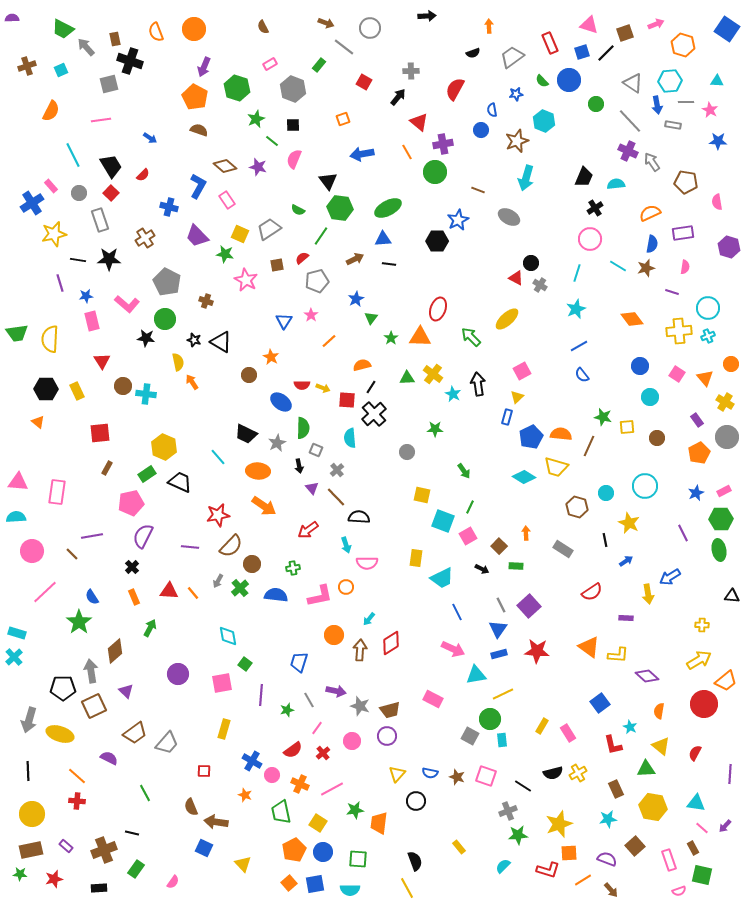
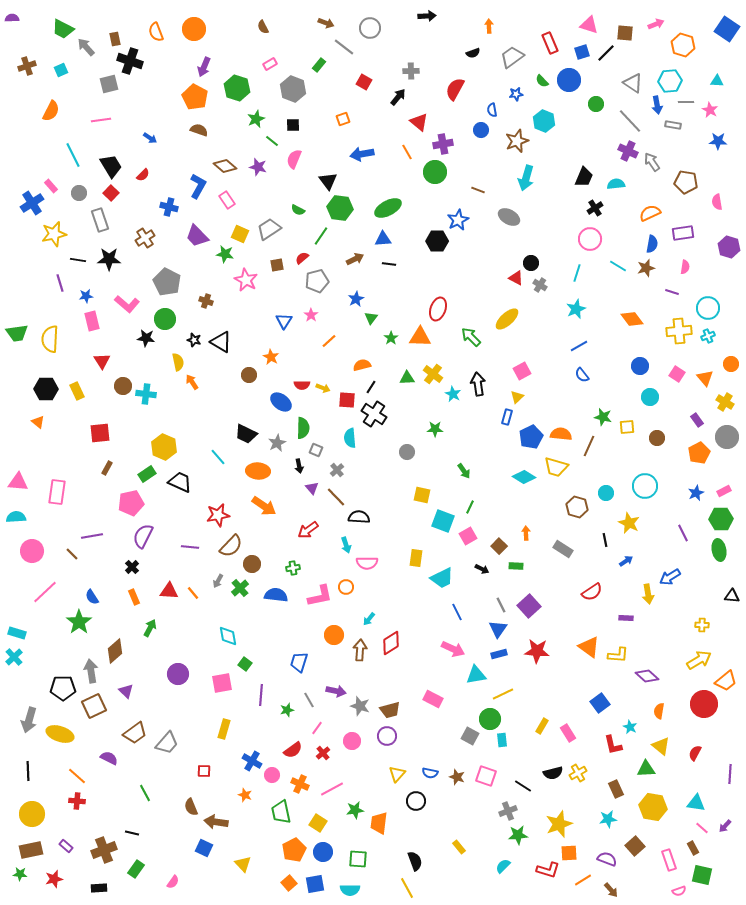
brown square at (625, 33): rotated 24 degrees clockwise
black cross at (374, 414): rotated 15 degrees counterclockwise
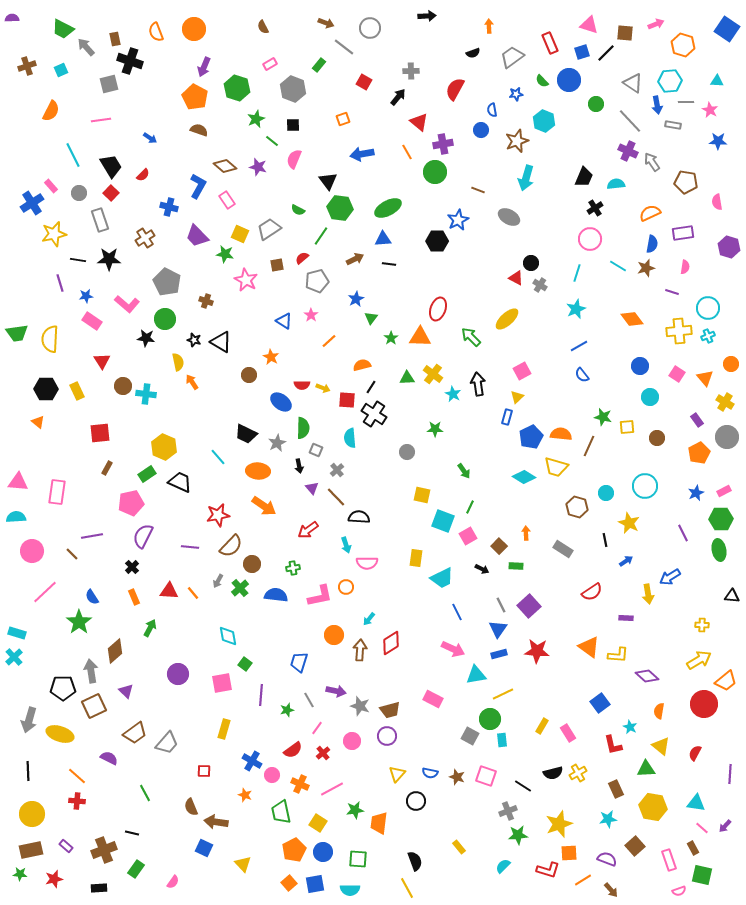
pink rectangle at (92, 321): rotated 42 degrees counterclockwise
blue triangle at (284, 321): rotated 30 degrees counterclockwise
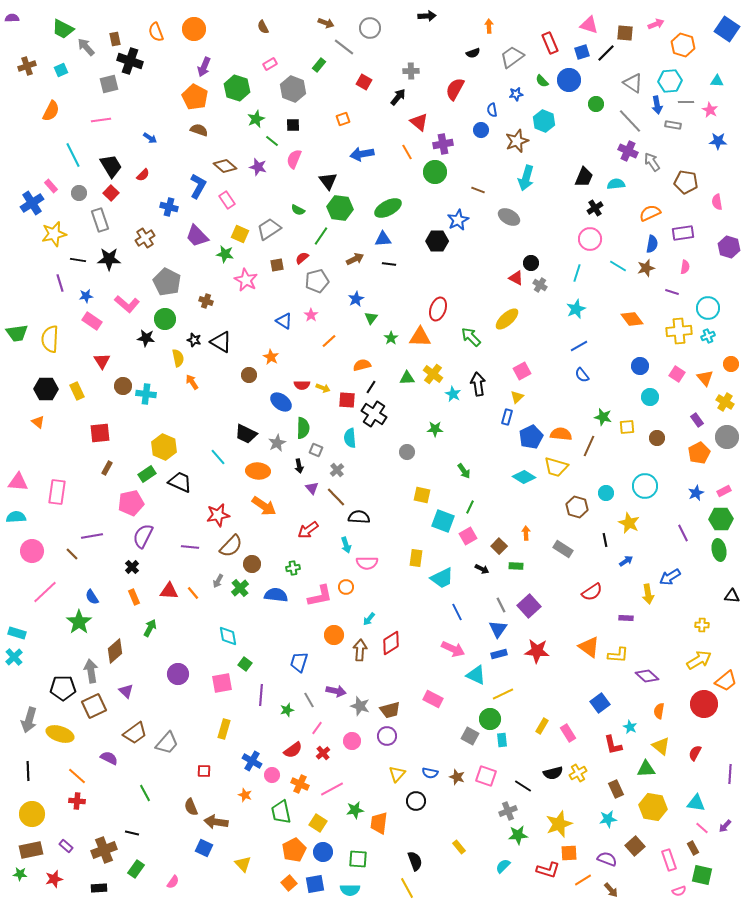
yellow semicircle at (178, 362): moved 4 px up
cyan triangle at (476, 675): rotated 35 degrees clockwise
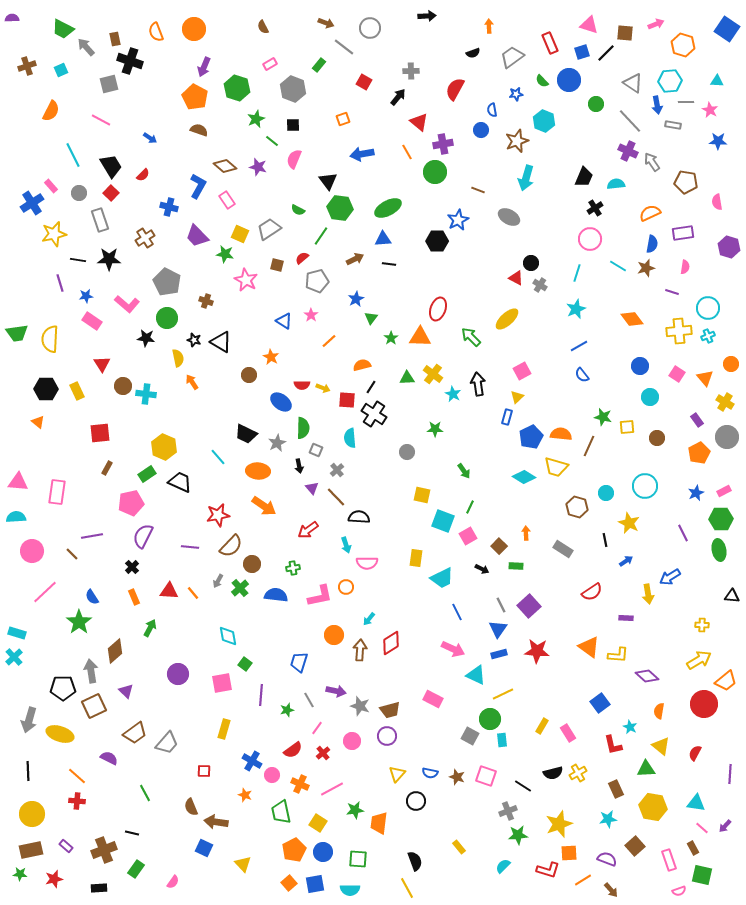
pink line at (101, 120): rotated 36 degrees clockwise
brown square at (277, 265): rotated 24 degrees clockwise
green circle at (165, 319): moved 2 px right, 1 px up
red triangle at (102, 361): moved 3 px down
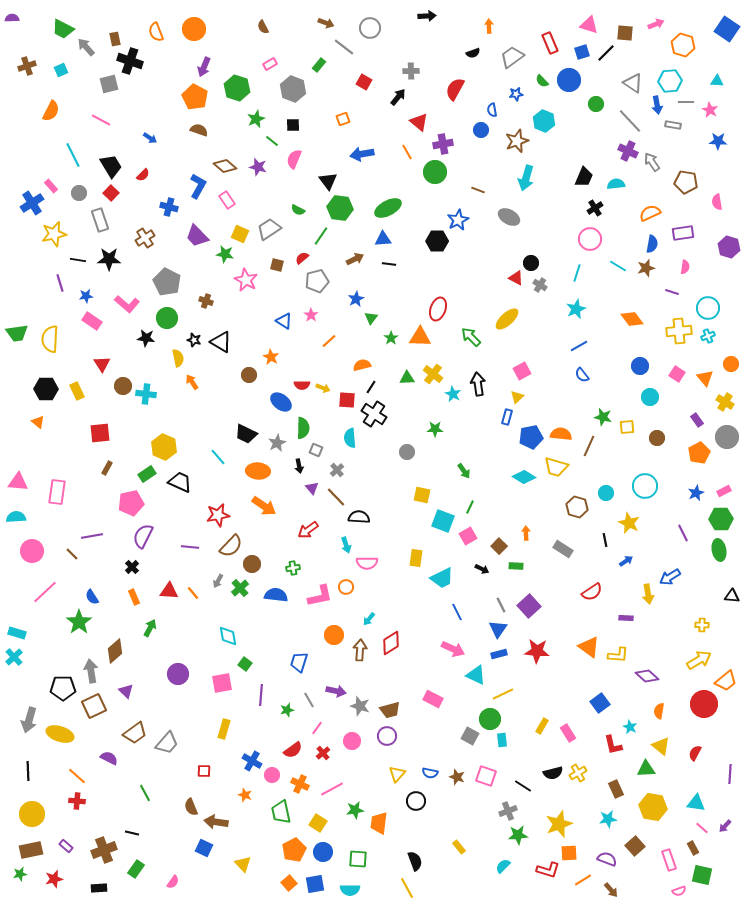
blue pentagon at (531, 437): rotated 15 degrees clockwise
green star at (20, 874): rotated 16 degrees counterclockwise
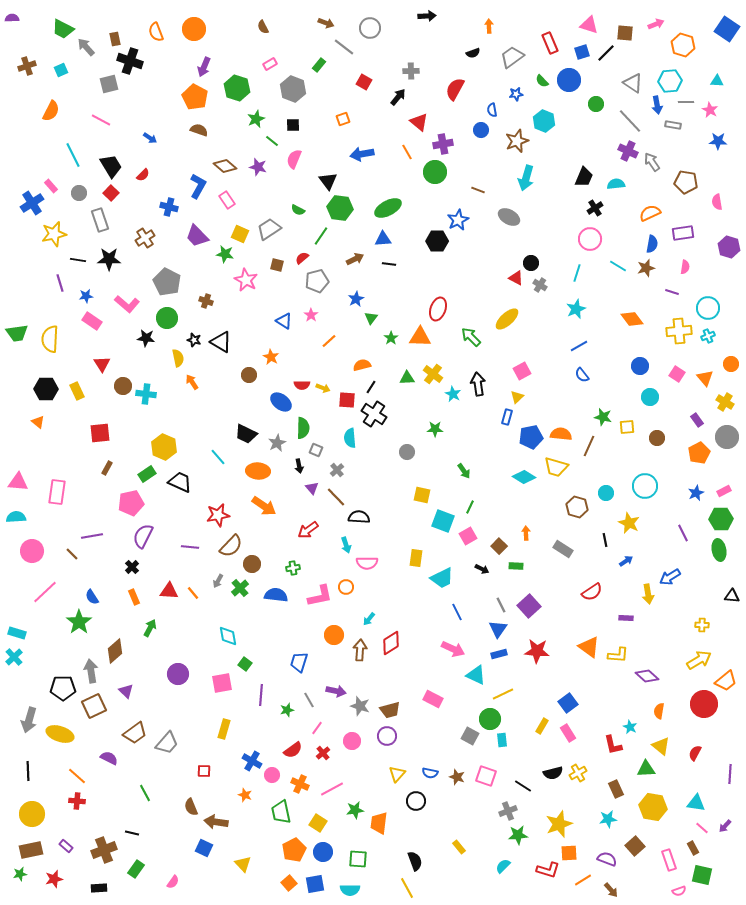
blue square at (600, 703): moved 32 px left
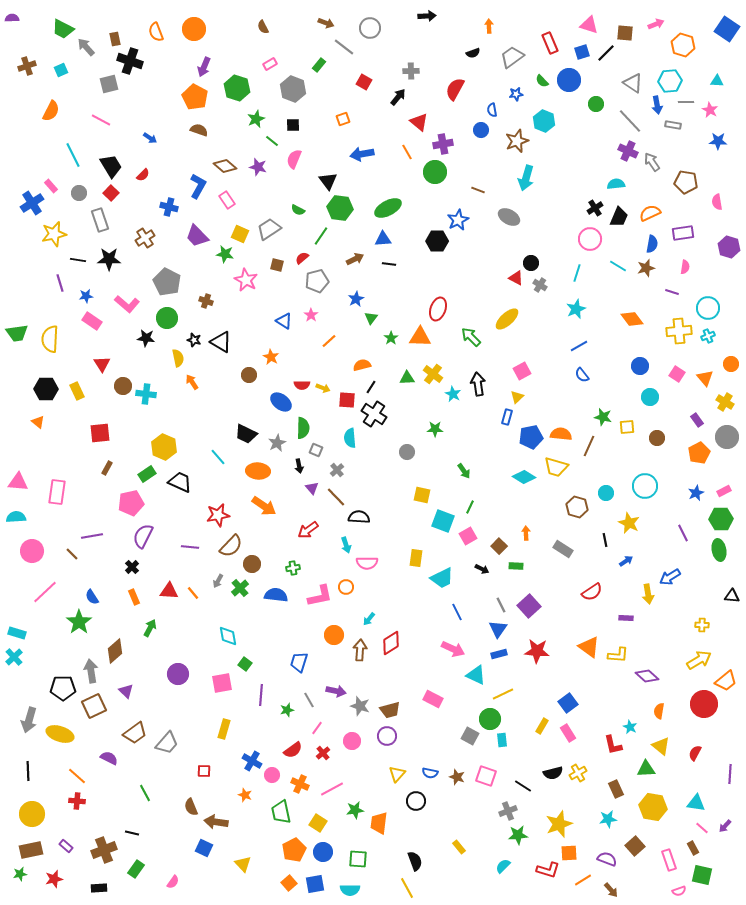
black trapezoid at (584, 177): moved 35 px right, 40 px down
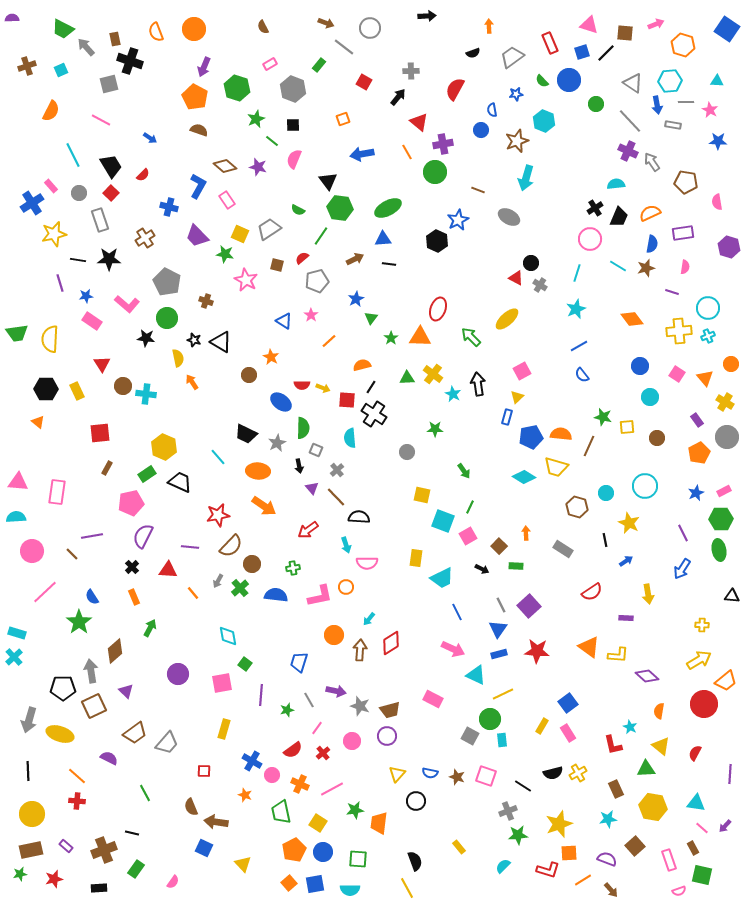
black hexagon at (437, 241): rotated 25 degrees clockwise
blue arrow at (670, 577): moved 12 px right, 8 px up; rotated 25 degrees counterclockwise
red triangle at (169, 591): moved 1 px left, 21 px up
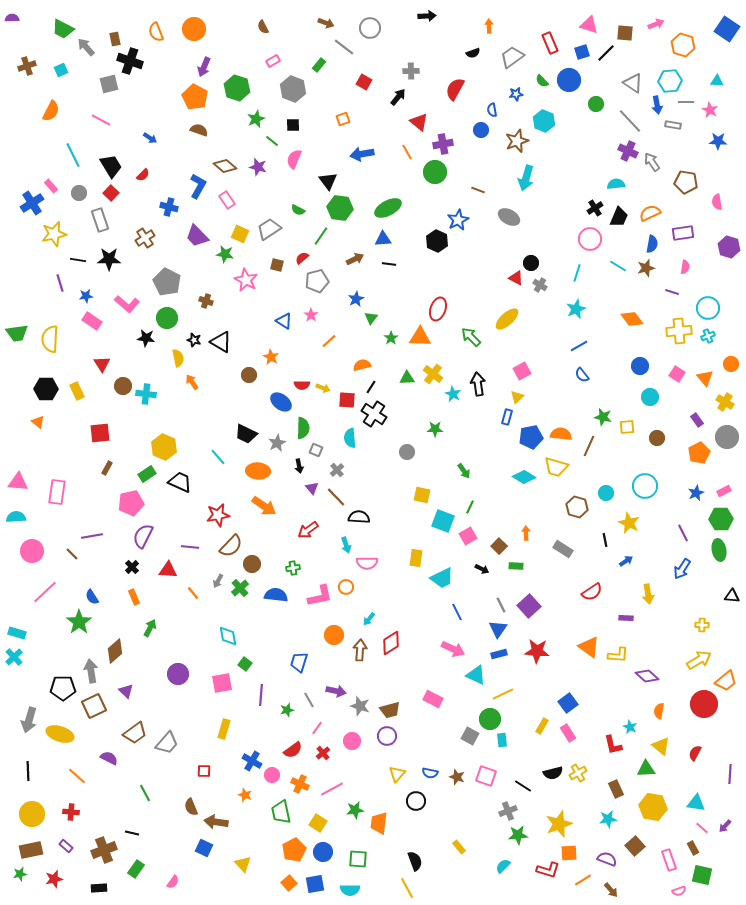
pink rectangle at (270, 64): moved 3 px right, 3 px up
red cross at (77, 801): moved 6 px left, 11 px down
